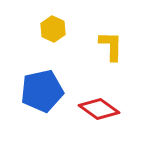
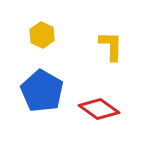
yellow hexagon: moved 11 px left, 6 px down
blue pentagon: rotated 30 degrees counterclockwise
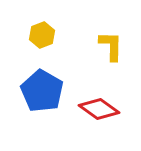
yellow hexagon: rotated 15 degrees clockwise
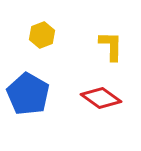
blue pentagon: moved 14 px left, 3 px down
red diamond: moved 2 px right, 11 px up
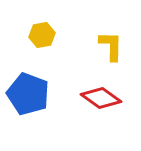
yellow hexagon: rotated 10 degrees clockwise
blue pentagon: rotated 9 degrees counterclockwise
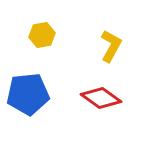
yellow L-shape: rotated 28 degrees clockwise
blue pentagon: rotated 27 degrees counterclockwise
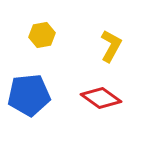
blue pentagon: moved 1 px right, 1 px down
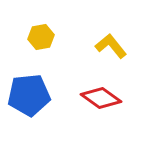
yellow hexagon: moved 1 px left, 2 px down
yellow L-shape: rotated 68 degrees counterclockwise
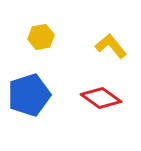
blue pentagon: rotated 12 degrees counterclockwise
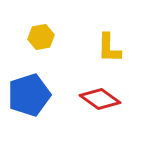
yellow L-shape: moved 2 px left, 2 px down; rotated 140 degrees counterclockwise
red diamond: moved 1 px left, 1 px down
